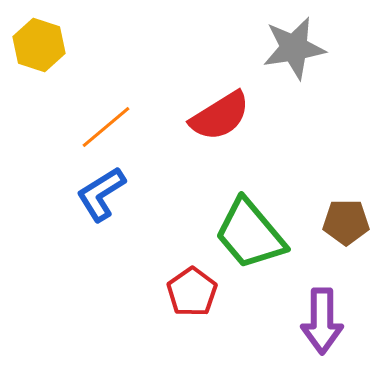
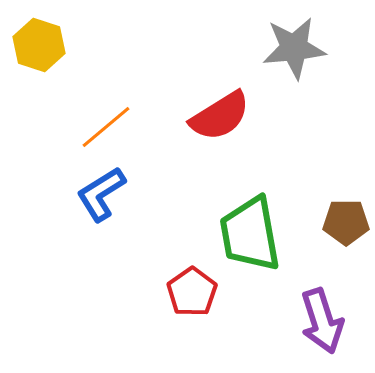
gray star: rotated 4 degrees clockwise
green trapezoid: rotated 30 degrees clockwise
purple arrow: rotated 18 degrees counterclockwise
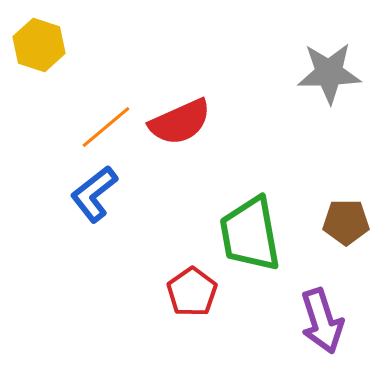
gray star: moved 35 px right, 25 px down; rotated 4 degrees clockwise
red semicircle: moved 40 px left, 6 px down; rotated 8 degrees clockwise
blue L-shape: moved 7 px left; rotated 6 degrees counterclockwise
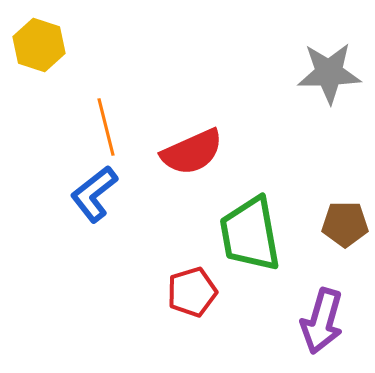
red semicircle: moved 12 px right, 30 px down
orange line: rotated 64 degrees counterclockwise
brown pentagon: moved 1 px left, 2 px down
red pentagon: rotated 18 degrees clockwise
purple arrow: rotated 34 degrees clockwise
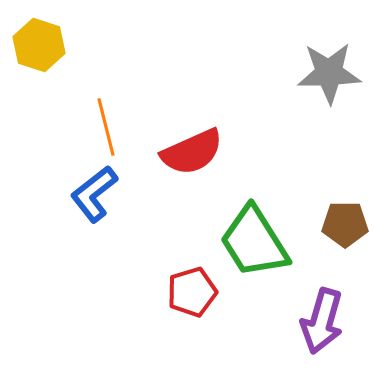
green trapezoid: moved 4 px right, 8 px down; rotated 22 degrees counterclockwise
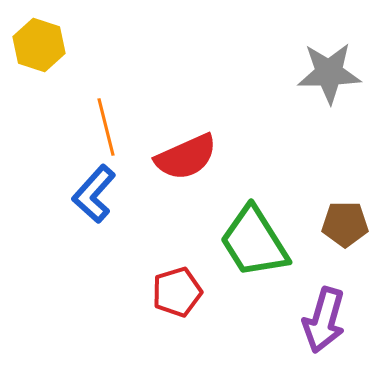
red semicircle: moved 6 px left, 5 px down
blue L-shape: rotated 10 degrees counterclockwise
red pentagon: moved 15 px left
purple arrow: moved 2 px right, 1 px up
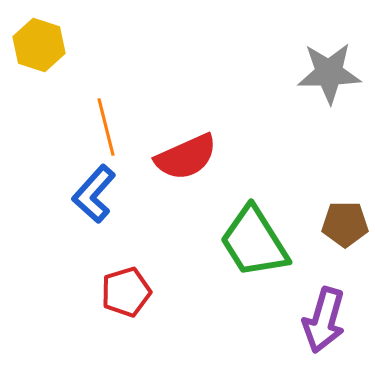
red pentagon: moved 51 px left
